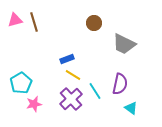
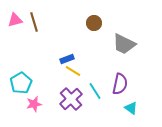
yellow line: moved 4 px up
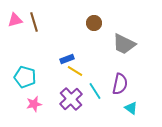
yellow line: moved 2 px right
cyan pentagon: moved 4 px right, 6 px up; rotated 25 degrees counterclockwise
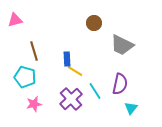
brown line: moved 29 px down
gray trapezoid: moved 2 px left, 1 px down
blue rectangle: rotated 72 degrees counterclockwise
cyan triangle: rotated 32 degrees clockwise
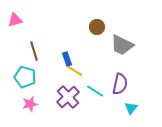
brown circle: moved 3 px right, 4 px down
blue rectangle: rotated 16 degrees counterclockwise
cyan line: rotated 24 degrees counterclockwise
purple cross: moved 3 px left, 2 px up
pink star: moved 4 px left
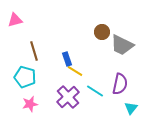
brown circle: moved 5 px right, 5 px down
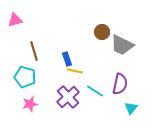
yellow line: rotated 21 degrees counterclockwise
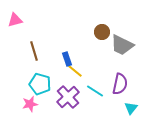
yellow line: rotated 28 degrees clockwise
cyan pentagon: moved 15 px right, 7 px down
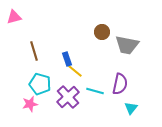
pink triangle: moved 1 px left, 3 px up
gray trapezoid: moved 5 px right; rotated 15 degrees counterclockwise
cyan line: rotated 18 degrees counterclockwise
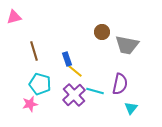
purple cross: moved 6 px right, 2 px up
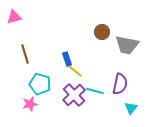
brown line: moved 9 px left, 3 px down
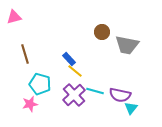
blue rectangle: moved 2 px right; rotated 24 degrees counterclockwise
purple semicircle: moved 11 px down; rotated 90 degrees clockwise
